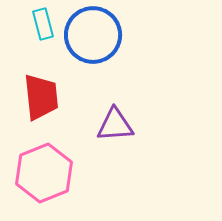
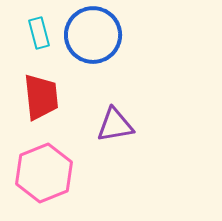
cyan rectangle: moved 4 px left, 9 px down
purple triangle: rotated 6 degrees counterclockwise
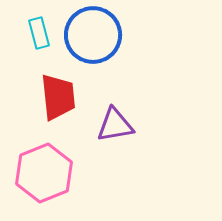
red trapezoid: moved 17 px right
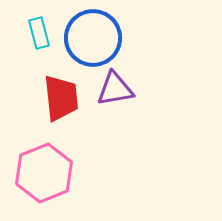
blue circle: moved 3 px down
red trapezoid: moved 3 px right, 1 px down
purple triangle: moved 36 px up
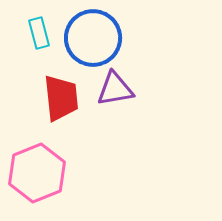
pink hexagon: moved 7 px left
